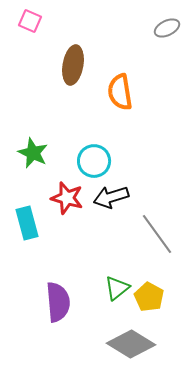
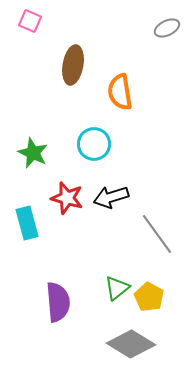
cyan circle: moved 17 px up
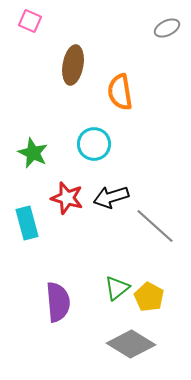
gray line: moved 2 px left, 8 px up; rotated 12 degrees counterclockwise
